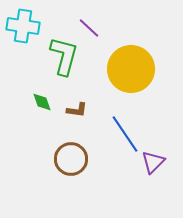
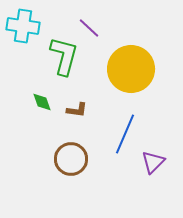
blue line: rotated 57 degrees clockwise
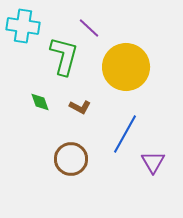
yellow circle: moved 5 px left, 2 px up
green diamond: moved 2 px left
brown L-shape: moved 3 px right, 3 px up; rotated 20 degrees clockwise
blue line: rotated 6 degrees clockwise
purple triangle: rotated 15 degrees counterclockwise
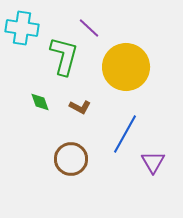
cyan cross: moved 1 px left, 2 px down
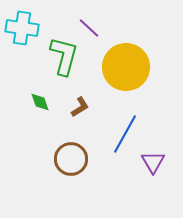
brown L-shape: rotated 60 degrees counterclockwise
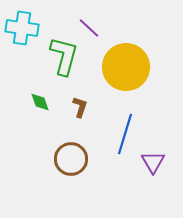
brown L-shape: rotated 40 degrees counterclockwise
blue line: rotated 12 degrees counterclockwise
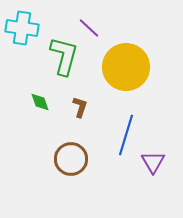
blue line: moved 1 px right, 1 px down
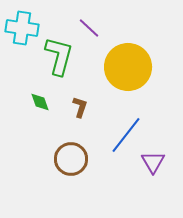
green L-shape: moved 5 px left
yellow circle: moved 2 px right
blue line: rotated 21 degrees clockwise
